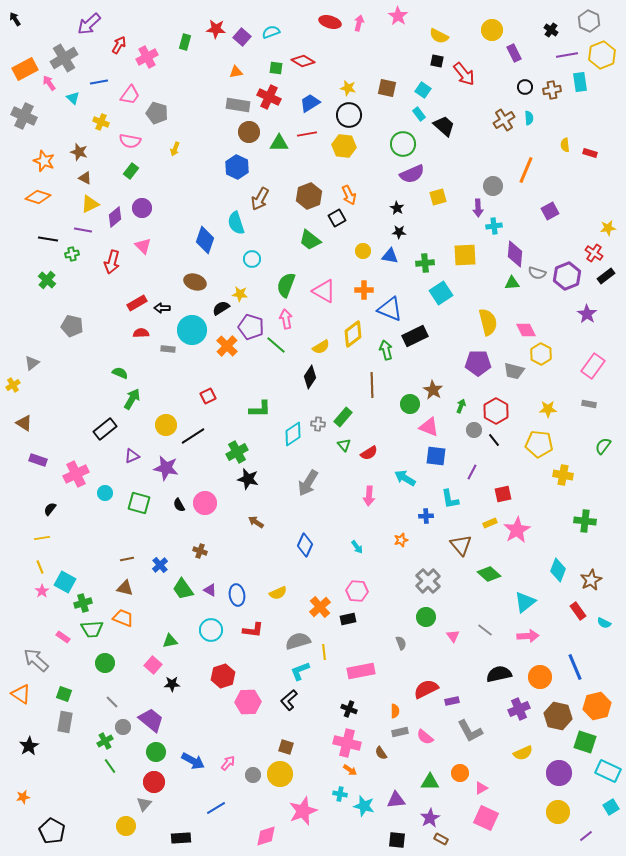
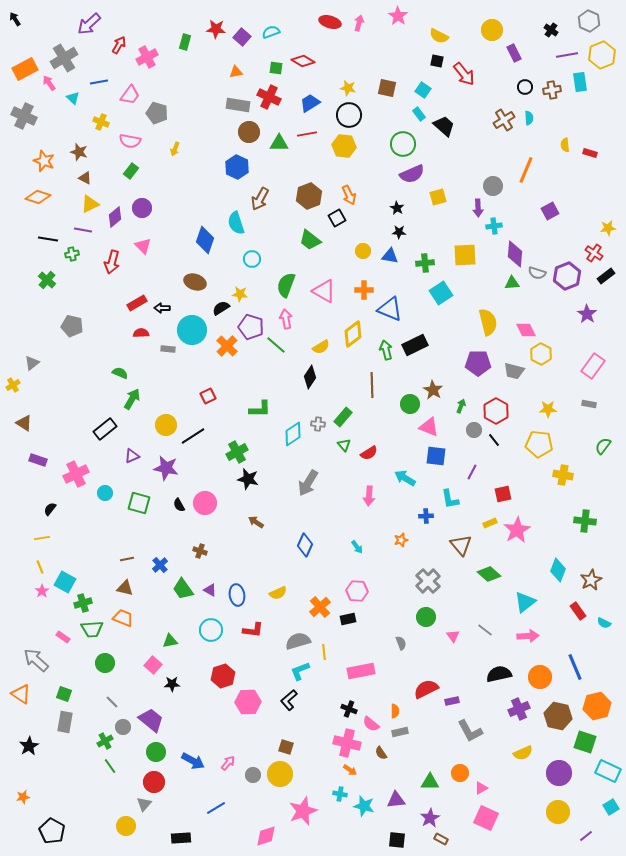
black rectangle at (415, 336): moved 9 px down
pink semicircle at (425, 737): moved 54 px left, 13 px up
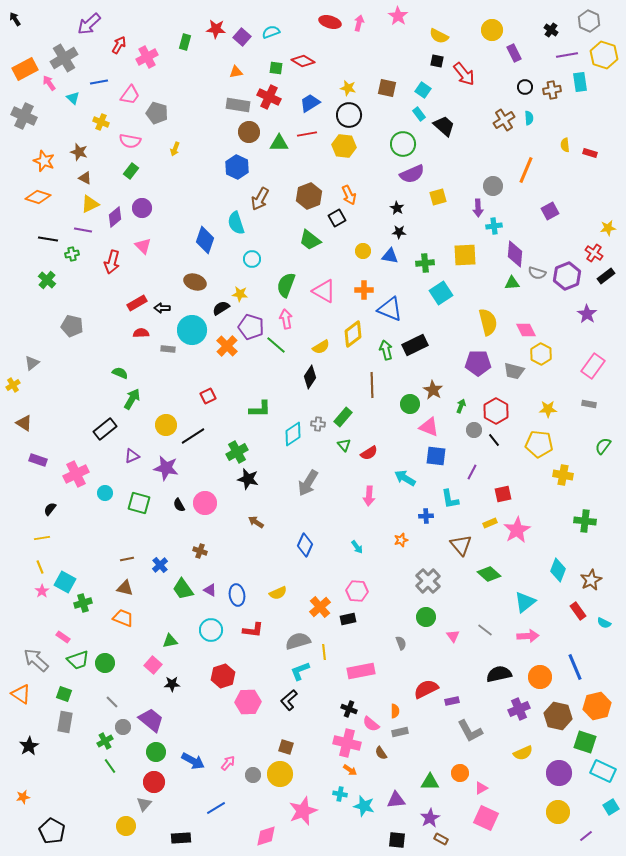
yellow hexagon at (602, 55): moved 2 px right; rotated 20 degrees counterclockwise
green trapezoid at (92, 629): moved 14 px left, 31 px down; rotated 15 degrees counterclockwise
cyan rectangle at (608, 771): moved 5 px left
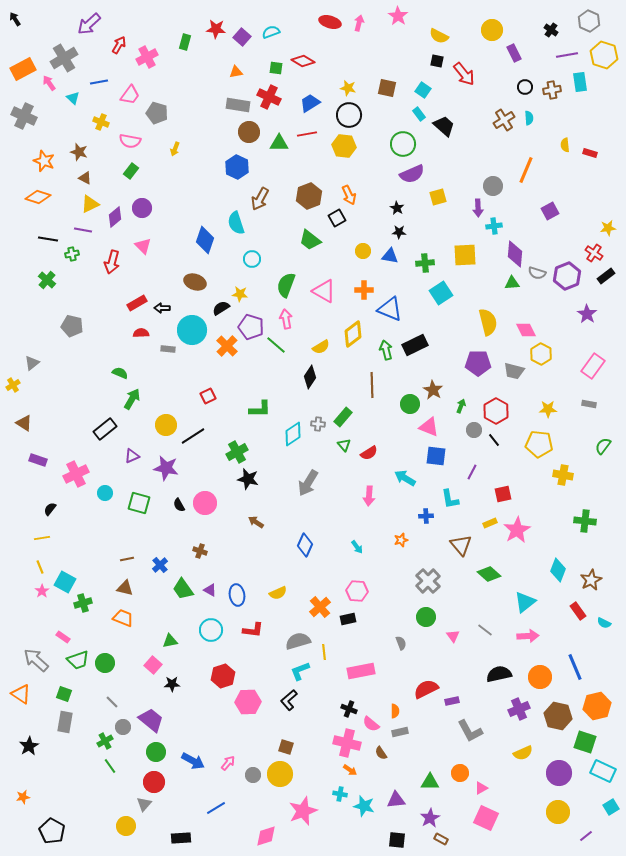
orange rectangle at (25, 69): moved 2 px left
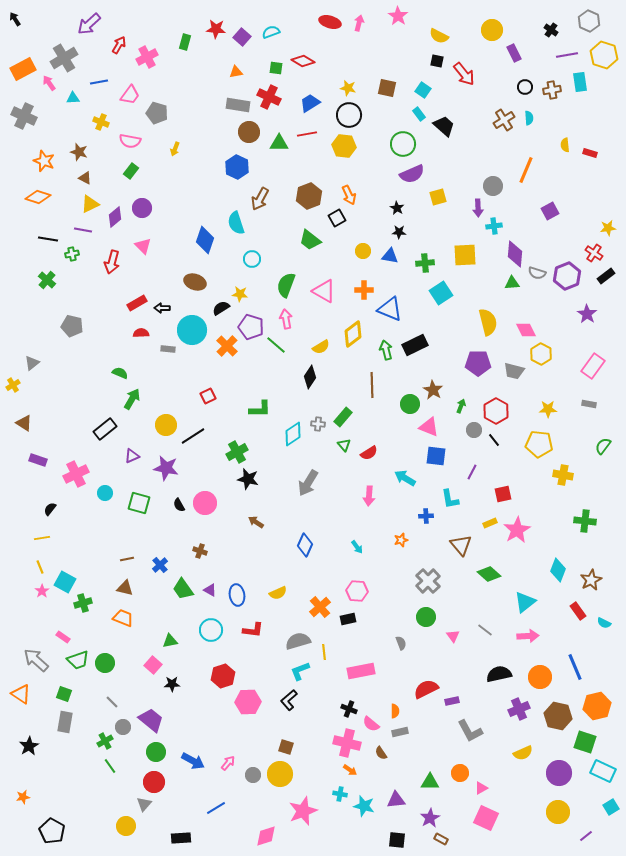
cyan triangle at (73, 98): rotated 48 degrees counterclockwise
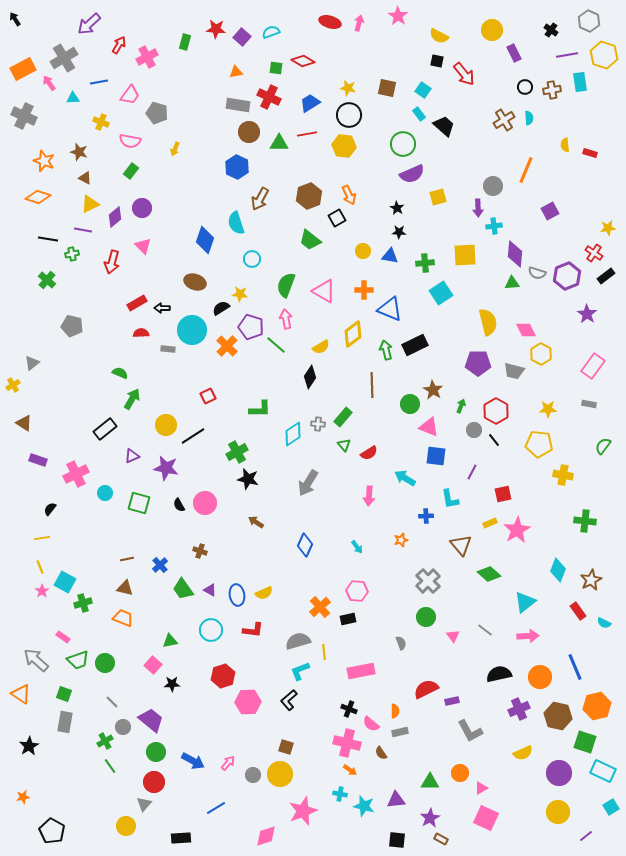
yellow semicircle at (278, 593): moved 14 px left
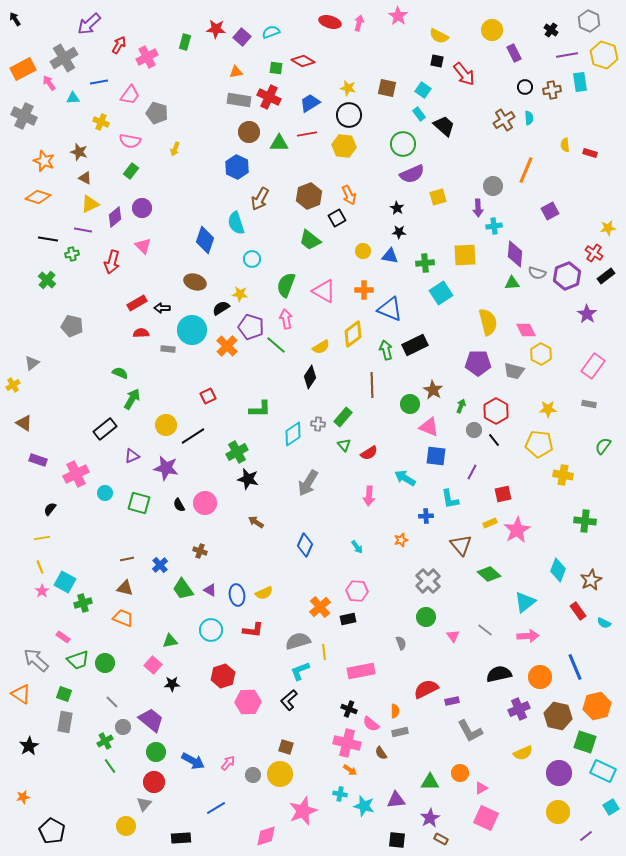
gray rectangle at (238, 105): moved 1 px right, 5 px up
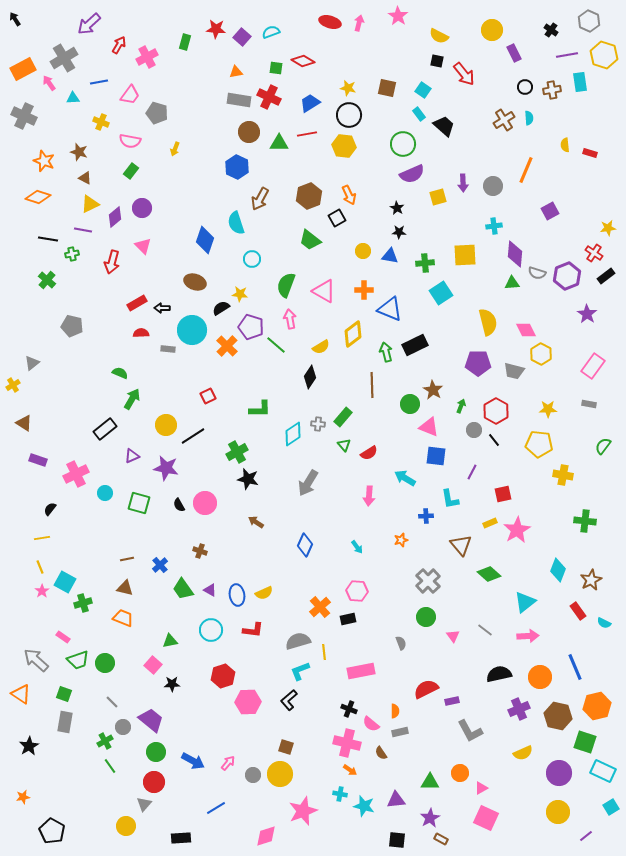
purple arrow at (478, 208): moved 15 px left, 25 px up
pink arrow at (286, 319): moved 4 px right
green arrow at (386, 350): moved 2 px down
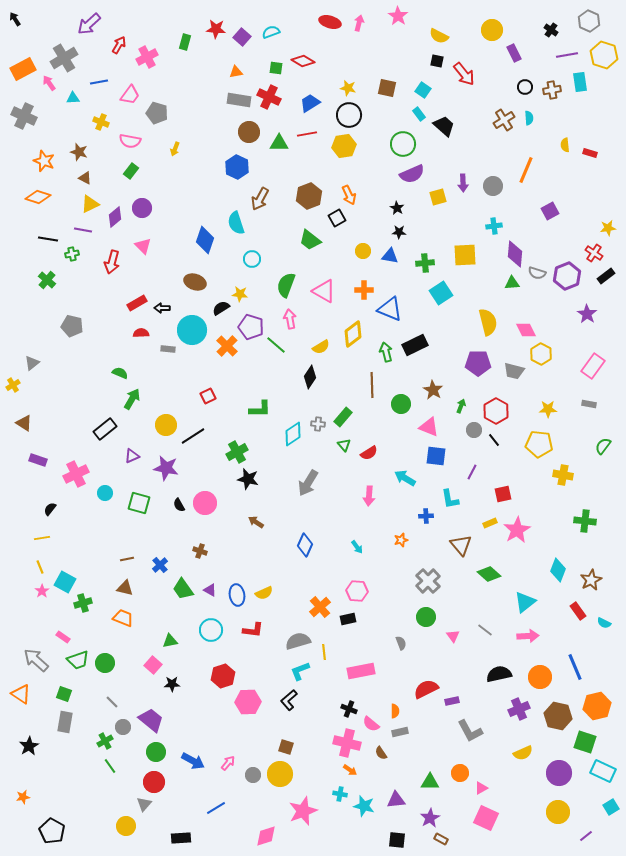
yellow hexagon at (344, 146): rotated 15 degrees counterclockwise
green circle at (410, 404): moved 9 px left
